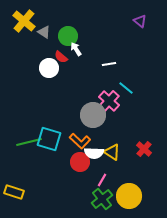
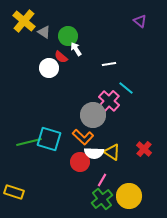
orange L-shape: moved 3 px right, 4 px up
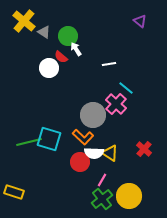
pink cross: moved 7 px right, 3 px down
yellow triangle: moved 2 px left, 1 px down
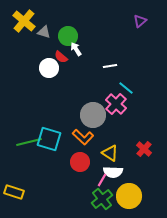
purple triangle: rotated 40 degrees clockwise
gray triangle: rotated 16 degrees counterclockwise
white line: moved 1 px right, 2 px down
white semicircle: moved 19 px right, 19 px down
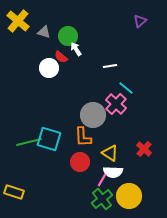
yellow cross: moved 6 px left
orange L-shape: rotated 45 degrees clockwise
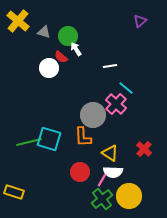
red circle: moved 10 px down
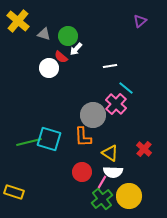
gray triangle: moved 2 px down
white arrow: rotated 104 degrees counterclockwise
red circle: moved 2 px right
pink line: moved 2 px down
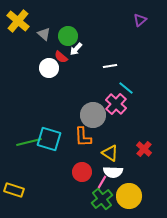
purple triangle: moved 1 px up
gray triangle: rotated 24 degrees clockwise
yellow rectangle: moved 2 px up
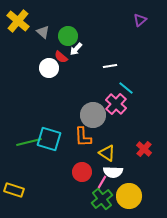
gray triangle: moved 1 px left, 2 px up
yellow triangle: moved 3 px left
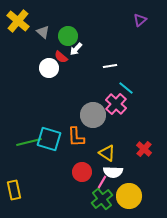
orange L-shape: moved 7 px left
yellow rectangle: rotated 60 degrees clockwise
